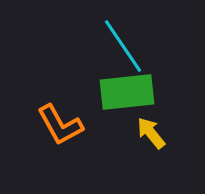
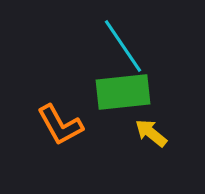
green rectangle: moved 4 px left
yellow arrow: rotated 12 degrees counterclockwise
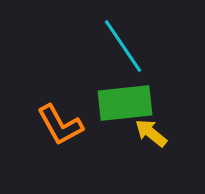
green rectangle: moved 2 px right, 11 px down
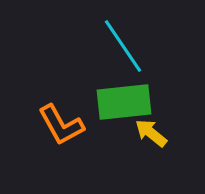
green rectangle: moved 1 px left, 1 px up
orange L-shape: moved 1 px right
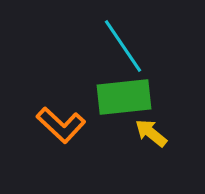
green rectangle: moved 5 px up
orange L-shape: rotated 18 degrees counterclockwise
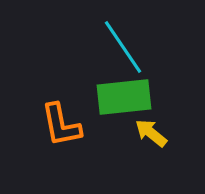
cyan line: moved 1 px down
orange L-shape: rotated 36 degrees clockwise
